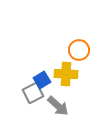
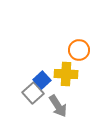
blue square: rotated 12 degrees counterclockwise
gray square: rotated 15 degrees counterclockwise
gray arrow: rotated 15 degrees clockwise
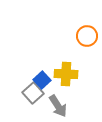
orange circle: moved 8 px right, 14 px up
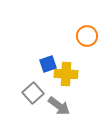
blue square: moved 6 px right, 16 px up; rotated 24 degrees clockwise
gray arrow: moved 1 px right; rotated 20 degrees counterclockwise
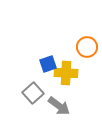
orange circle: moved 11 px down
yellow cross: moved 1 px up
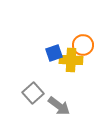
orange circle: moved 4 px left, 2 px up
blue square: moved 6 px right, 11 px up
yellow cross: moved 5 px right, 13 px up
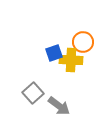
orange circle: moved 3 px up
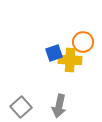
yellow cross: moved 1 px left
gray square: moved 12 px left, 14 px down
gray arrow: rotated 65 degrees clockwise
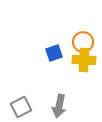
yellow cross: moved 14 px right
gray square: rotated 15 degrees clockwise
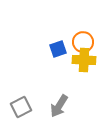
blue square: moved 4 px right, 4 px up
gray arrow: rotated 20 degrees clockwise
